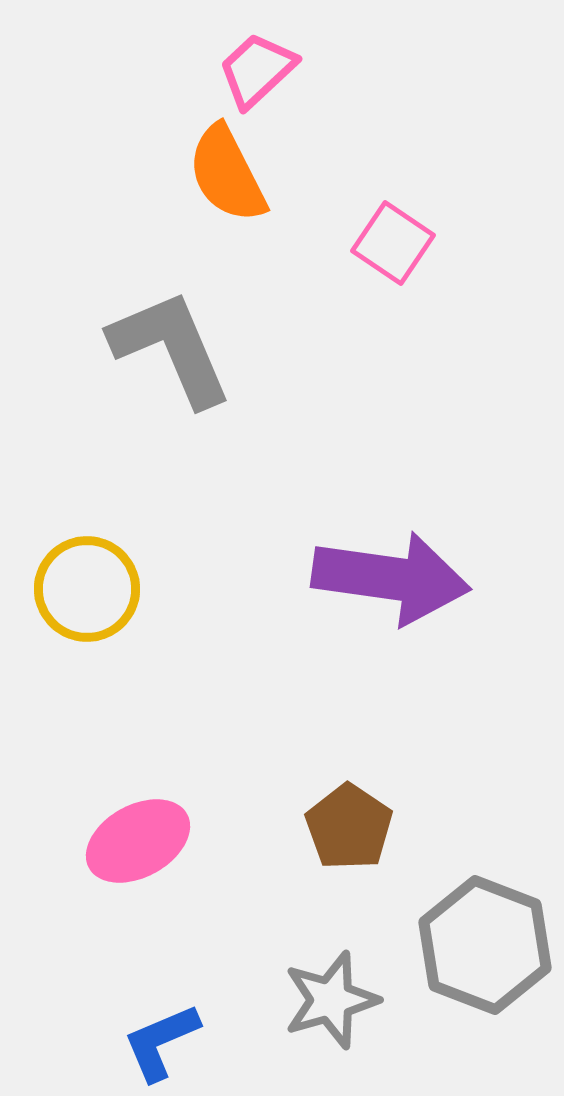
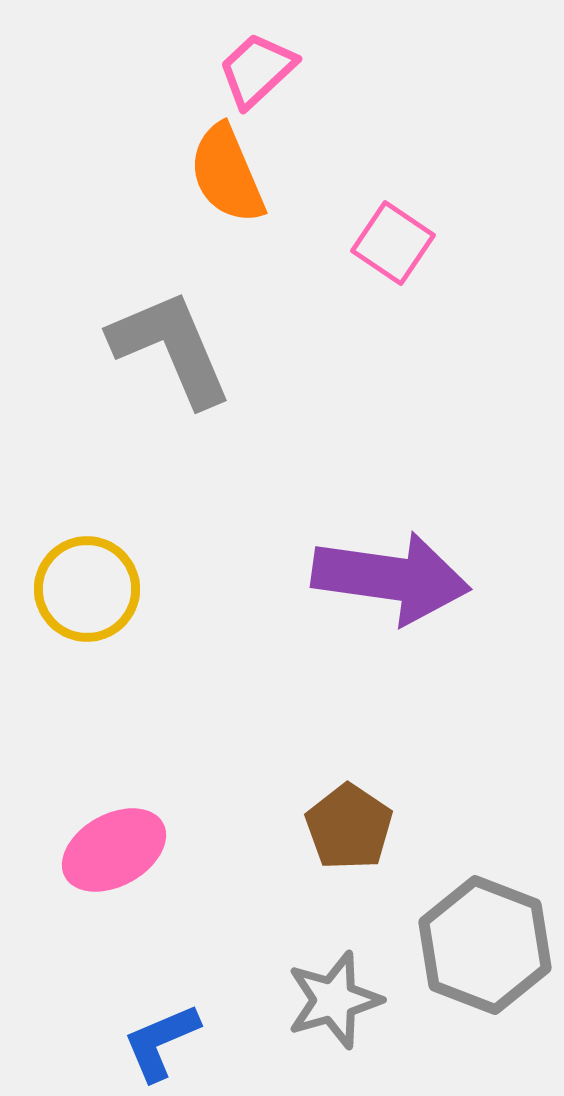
orange semicircle: rotated 4 degrees clockwise
pink ellipse: moved 24 px left, 9 px down
gray star: moved 3 px right
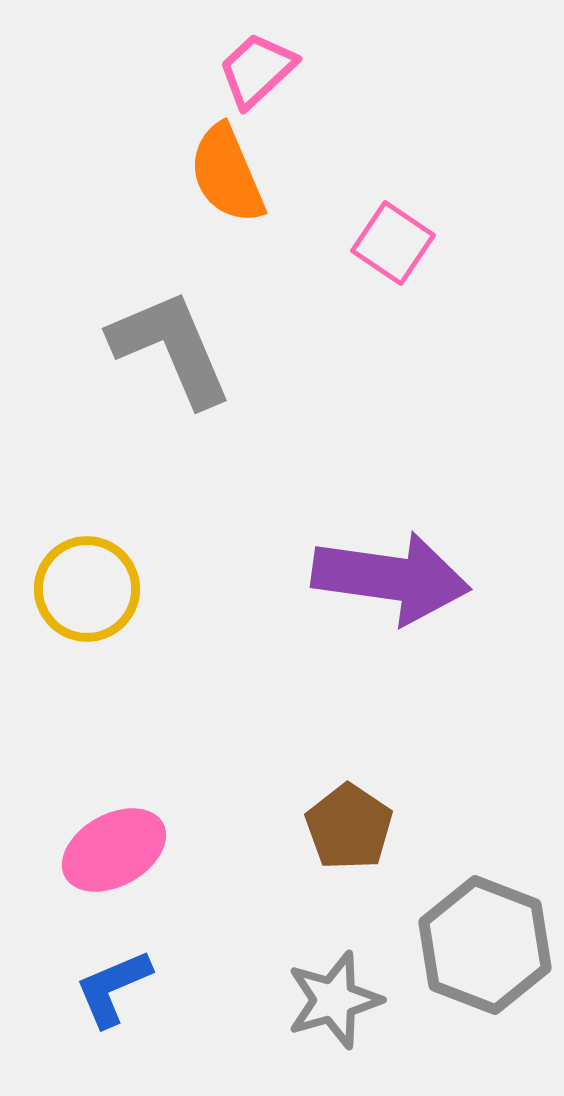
blue L-shape: moved 48 px left, 54 px up
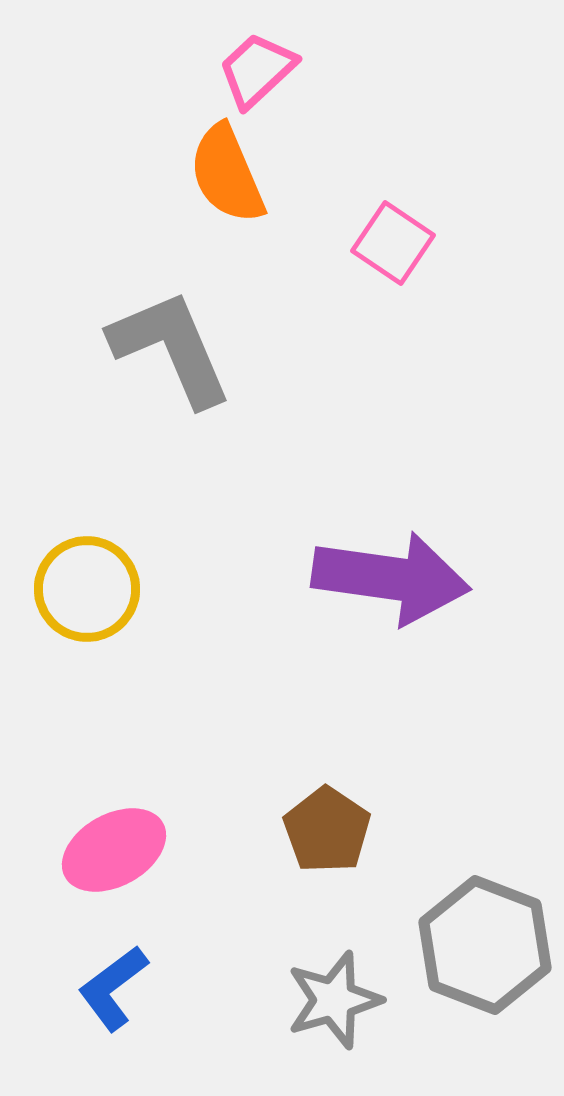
brown pentagon: moved 22 px left, 3 px down
blue L-shape: rotated 14 degrees counterclockwise
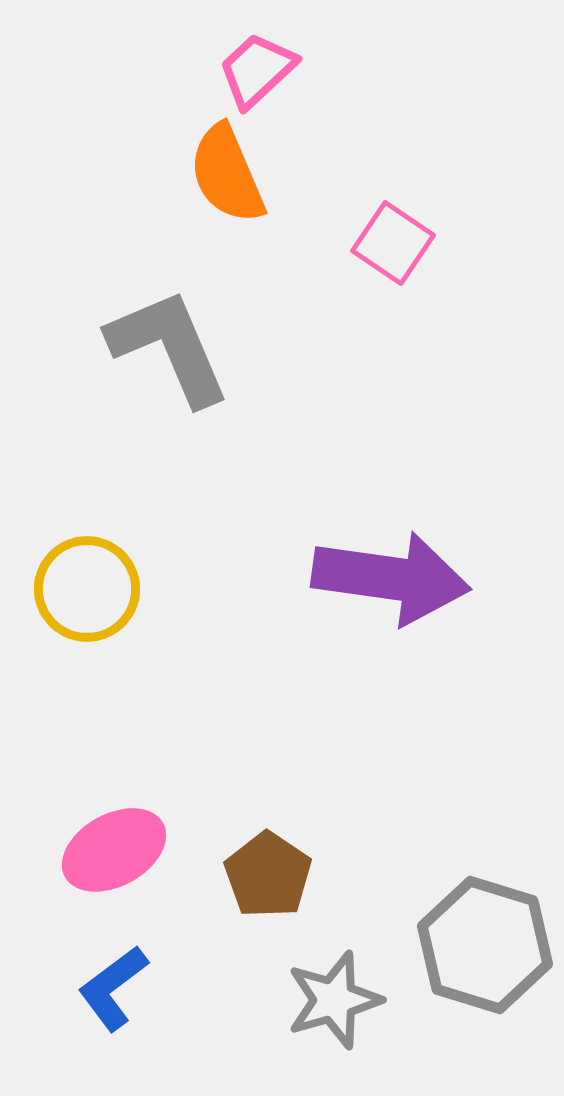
gray L-shape: moved 2 px left, 1 px up
brown pentagon: moved 59 px left, 45 px down
gray hexagon: rotated 4 degrees counterclockwise
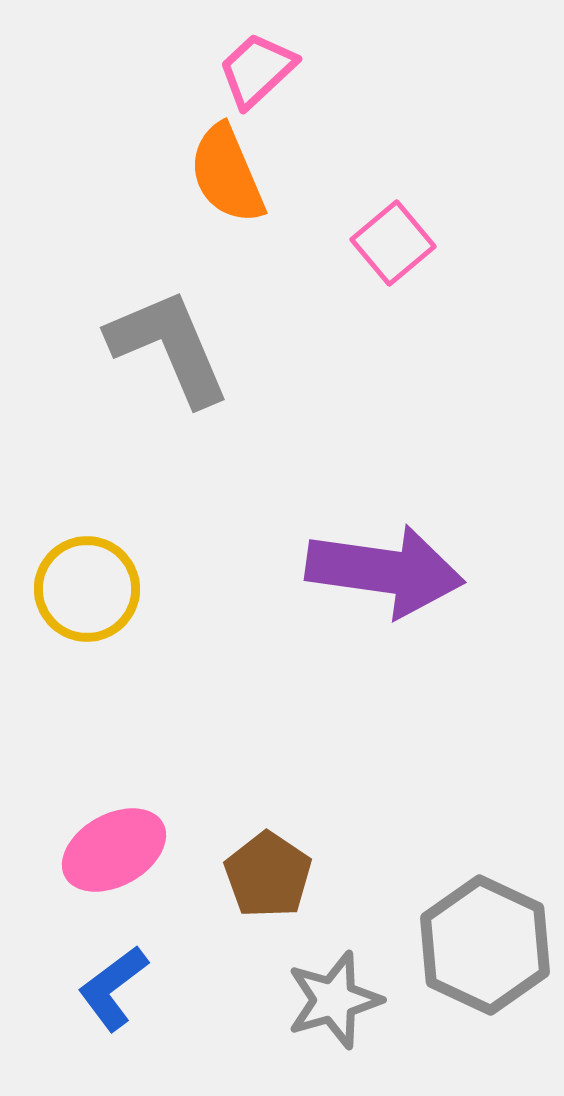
pink square: rotated 16 degrees clockwise
purple arrow: moved 6 px left, 7 px up
gray hexagon: rotated 8 degrees clockwise
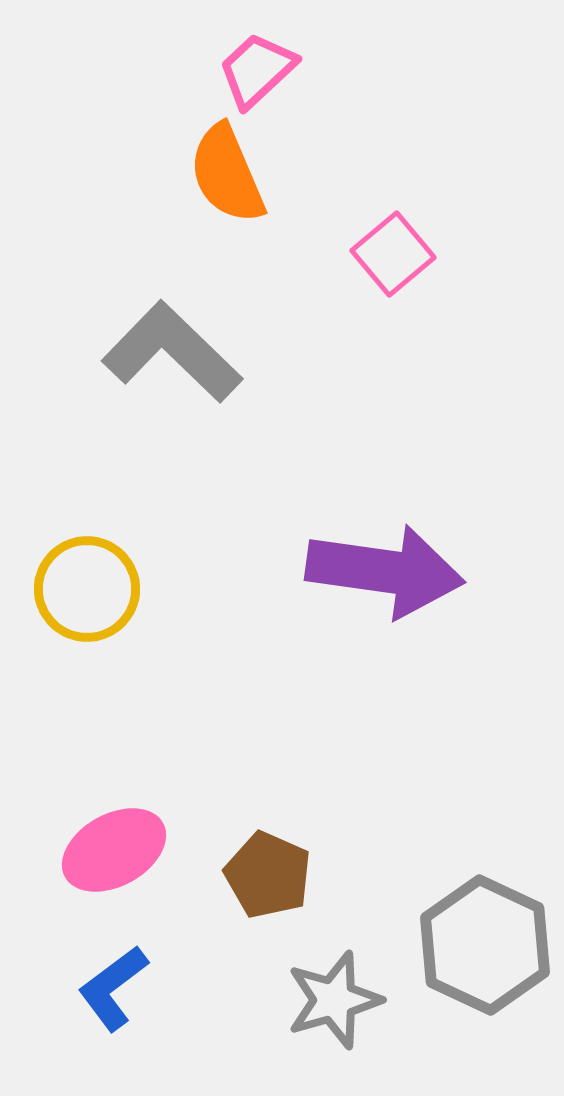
pink square: moved 11 px down
gray L-shape: moved 3 px right, 5 px down; rotated 23 degrees counterclockwise
brown pentagon: rotated 10 degrees counterclockwise
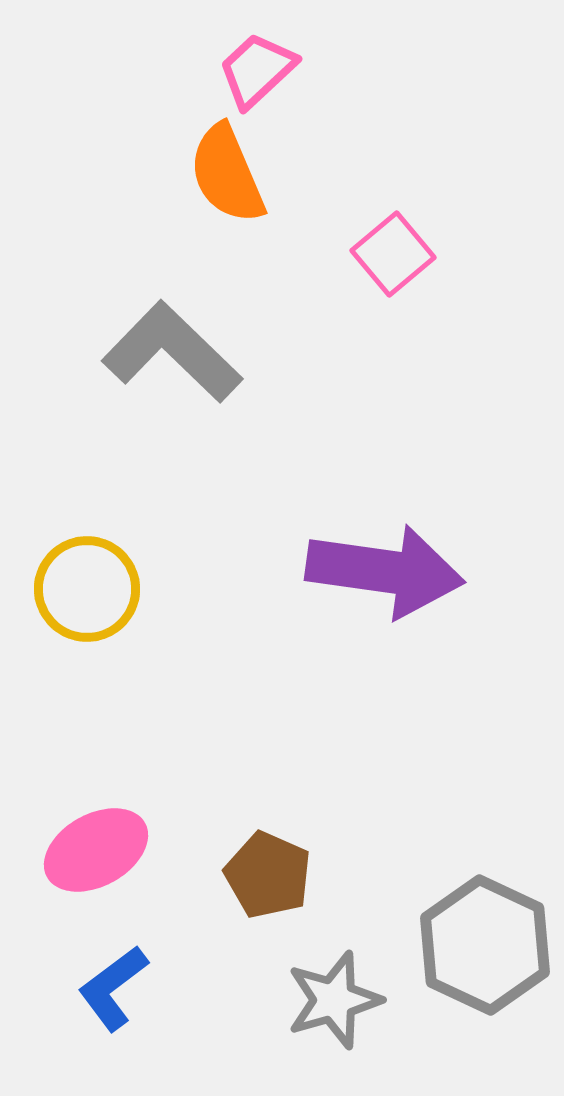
pink ellipse: moved 18 px left
